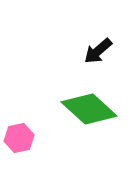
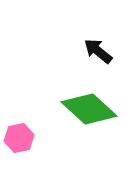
black arrow: rotated 80 degrees clockwise
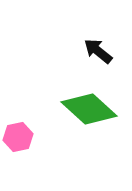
pink hexagon: moved 1 px left, 1 px up
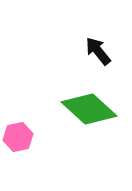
black arrow: rotated 12 degrees clockwise
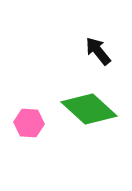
pink hexagon: moved 11 px right, 14 px up; rotated 16 degrees clockwise
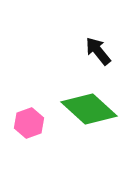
pink hexagon: rotated 24 degrees counterclockwise
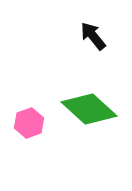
black arrow: moved 5 px left, 15 px up
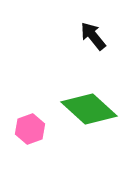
pink hexagon: moved 1 px right, 6 px down
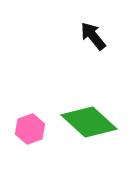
green diamond: moved 13 px down
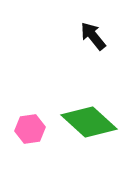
pink hexagon: rotated 12 degrees clockwise
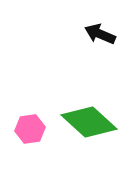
black arrow: moved 7 px right, 2 px up; rotated 28 degrees counterclockwise
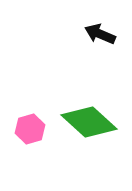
pink hexagon: rotated 8 degrees counterclockwise
